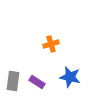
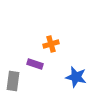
blue star: moved 6 px right
purple rectangle: moved 2 px left, 18 px up; rotated 14 degrees counterclockwise
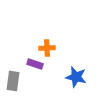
orange cross: moved 4 px left, 4 px down; rotated 14 degrees clockwise
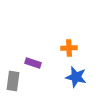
orange cross: moved 22 px right
purple rectangle: moved 2 px left, 1 px up
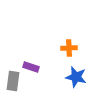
purple rectangle: moved 2 px left, 4 px down
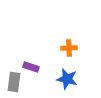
blue star: moved 9 px left, 2 px down
gray rectangle: moved 1 px right, 1 px down
